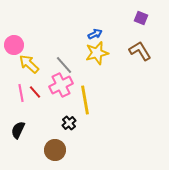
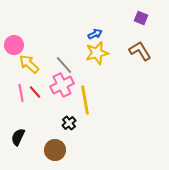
pink cross: moved 1 px right
black semicircle: moved 7 px down
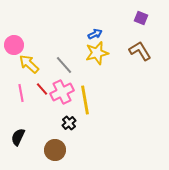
pink cross: moved 7 px down
red line: moved 7 px right, 3 px up
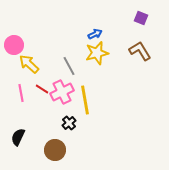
gray line: moved 5 px right, 1 px down; rotated 12 degrees clockwise
red line: rotated 16 degrees counterclockwise
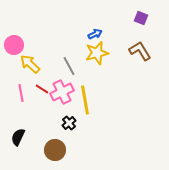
yellow arrow: moved 1 px right
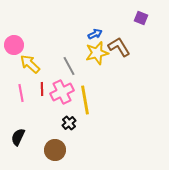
brown L-shape: moved 21 px left, 4 px up
red line: rotated 56 degrees clockwise
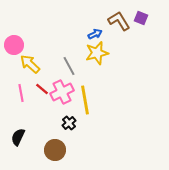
brown L-shape: moved 26 px up
red line: rotated 48 degrees counterclockwise
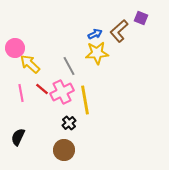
brown L-shape: moved 10 px down; rotated 100 degrees counterclockwise
pink circle: moved 1 px right, 3 px down
yellow star: rotated 10 degrees clockwise
brown circle: moved 9 px right
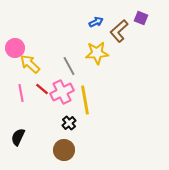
blue arrow: moved 1 px right, 12 px up
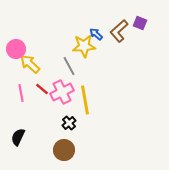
purple square: moved 1 px left, 5 px down
blue arrow: moved 12 px down; rotated 112 degrees counterclockwise
pink circle: moved 1 px right, 1 px down
yellow star: moved 13 px left, 7 px up
